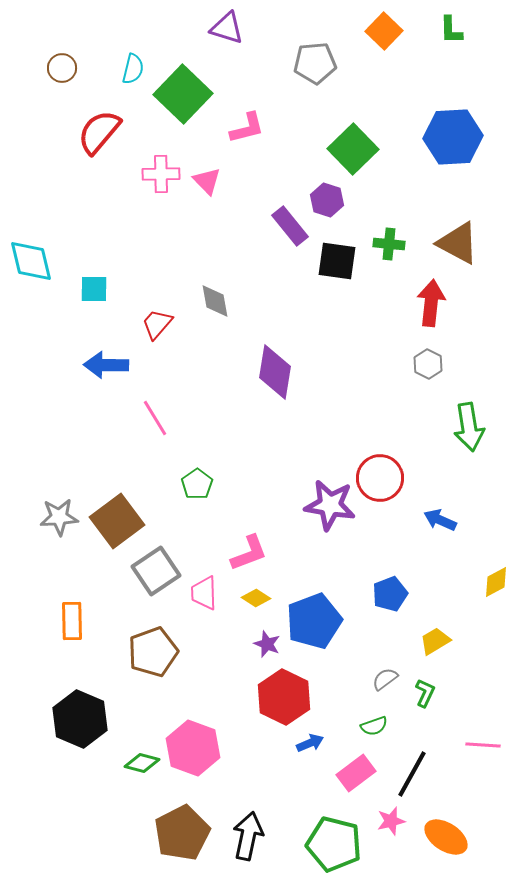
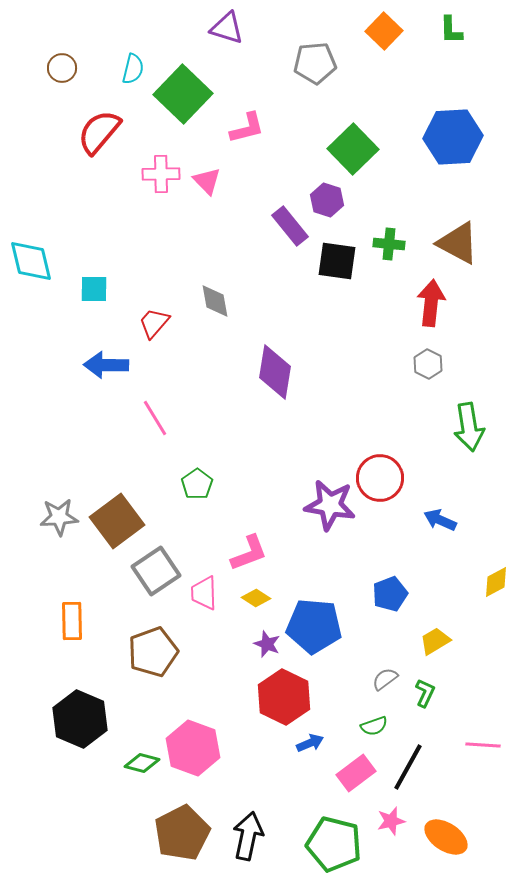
red trapezoid at (157, 324): moved 3 px left, 1 px up
blue pentagon at (314, 621): moved 5 px down; rotated 26 degrees clockwise
black line at (412, 774): moved 4 px left, 7 px up
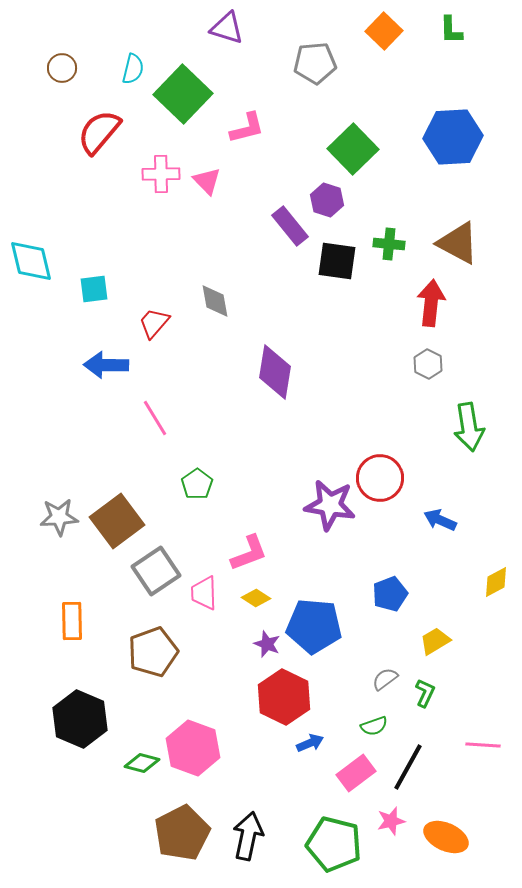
cyan square at (94, 289): rotated 8 degrees counterclockwise
orange ellipse at (446, 837): rotated 9 degrees counterclockwise
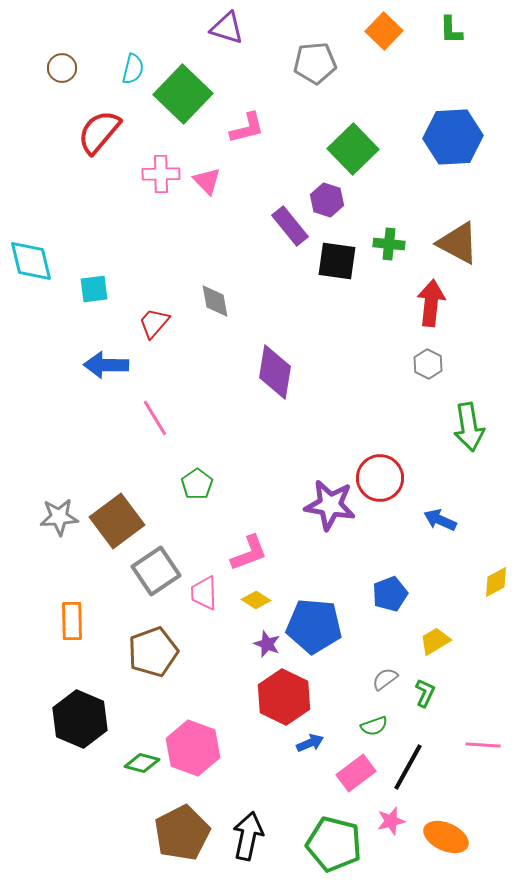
yellow diamond at (256, 598): moved 2 px down
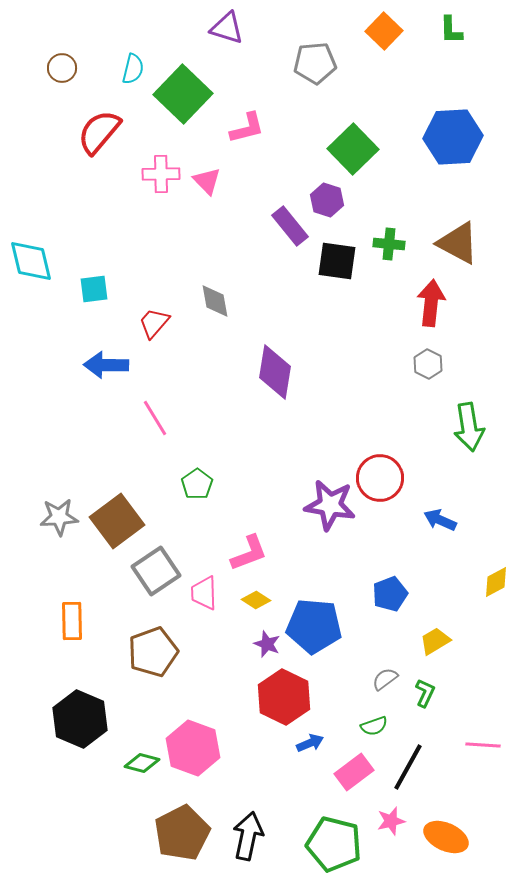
pink rectangle at (356, 773): moved 2 px left, 1 px up
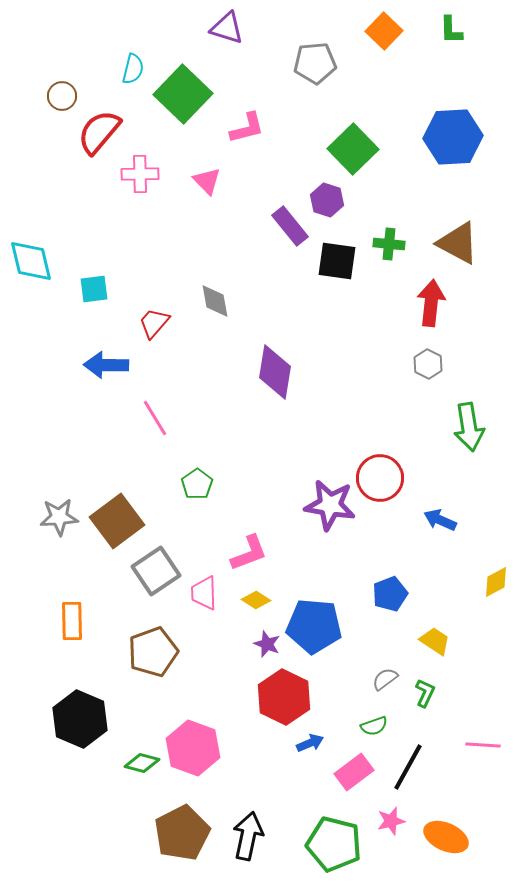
brown circle at (62, 68): moved 28 px down
pink cross at (161, 174): moved 21 px left
yellow trapezoid at (435, 641): rotated 64 degrees clockwise
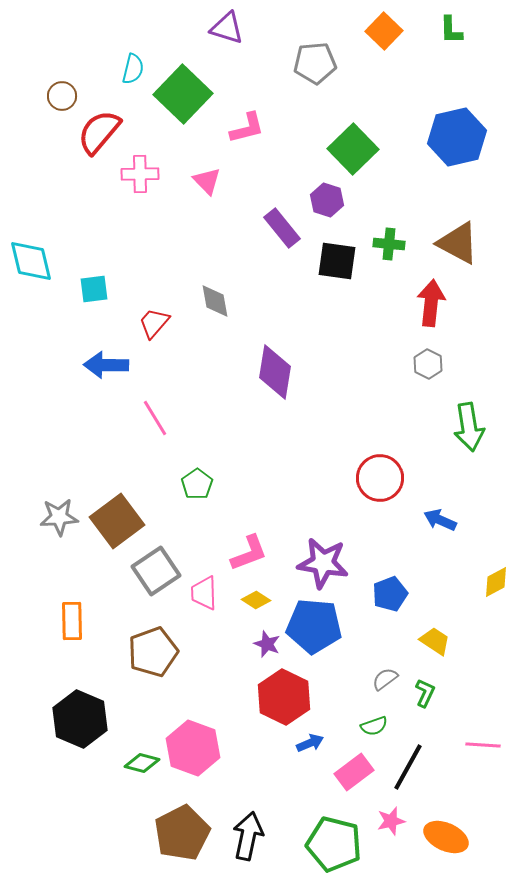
blue hexagon at (453, 137): moved 4 px right; rotated 10 degrees counterclockwise
purple rectangle at (290, 226): moved 8 px left, 2 px down
purple star at (330, 505): moved 7 px left, 58 px down
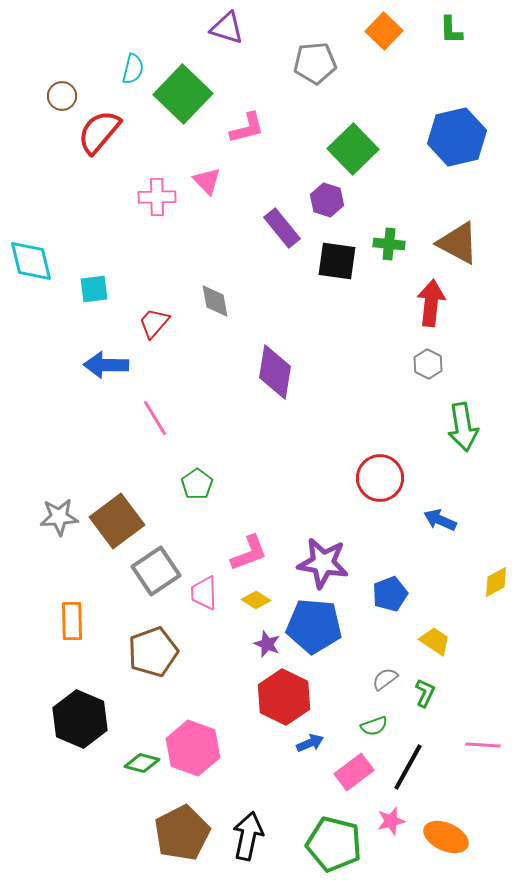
pink cross at (140, 174): moved 17 px right, 23 px down
green arrow at (469, 427): moved 6 px left
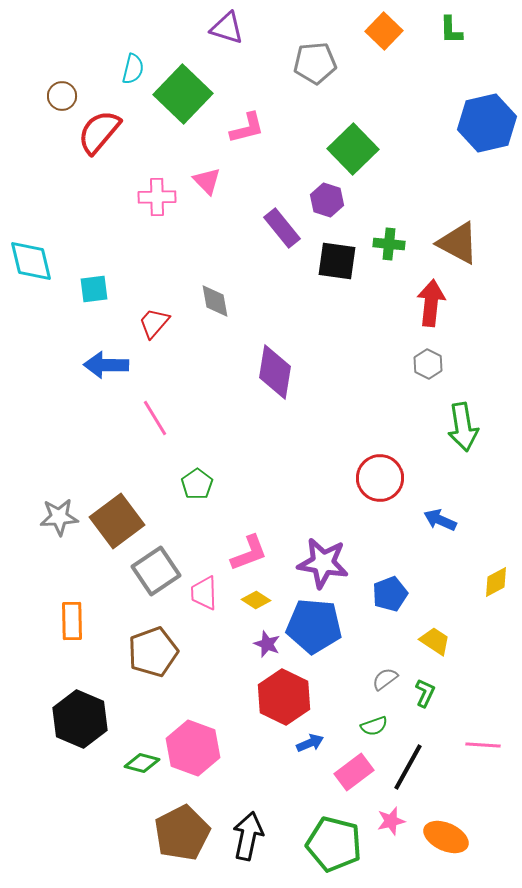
blue hexagon at (457, 137): moved 30 px right, 14 px up
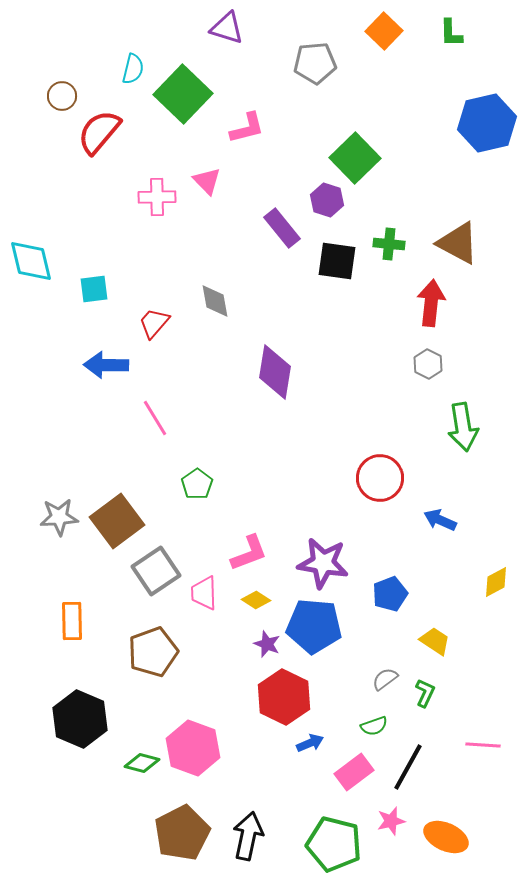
green L-shape at (451, 30): moved 3 px down
green square at (353, 149): moved 2 px right, 9 px down
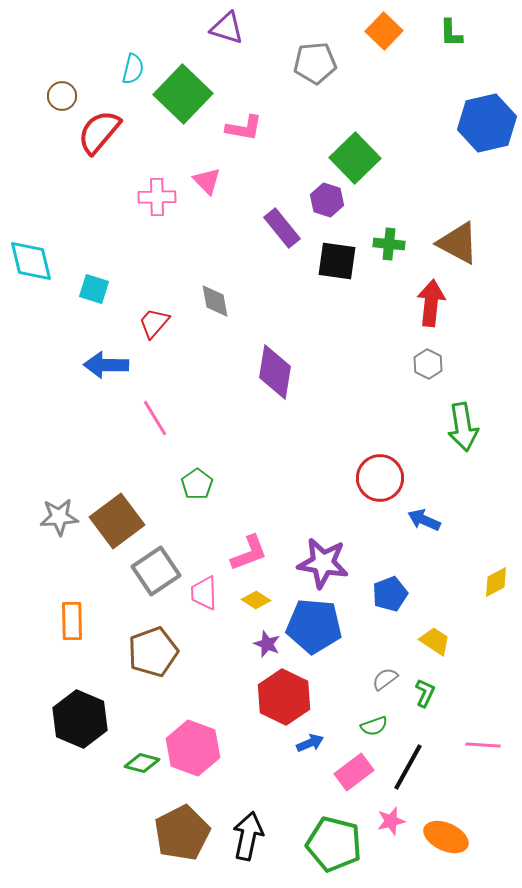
pink L-shape at (247, 128): moved 3 px left; rotated 24 degrees clockwise
cyan square at (94, 289): rotated 24 degrees clockwise
blue arrow at (440, 520): moved 16 px left
